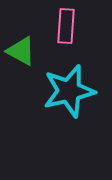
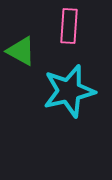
pink rectangle: moved 3 px right
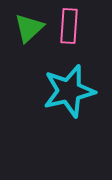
green triangle: moved 8 px right, 23 px up; rotated 48 degrees clockwise
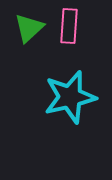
cyan star: moved 1 px right, 6 px down
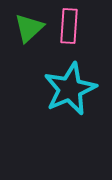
cyan star: moved 8 px up; rotated 10 degrees counterclockwise
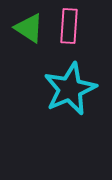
green triangle: rotated 44 degrees counterclockwise
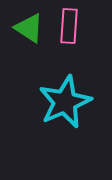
cyan star: moved 5 px left, 13 px down
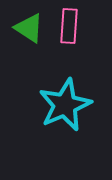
cyan star: moved 3 px down
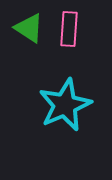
pink rectangle: moved 3 px down
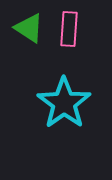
cyan star: moved 1 px left, 2 px up; rotated 12 degrees counterclockwise
